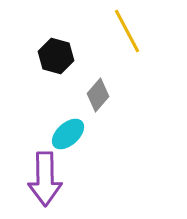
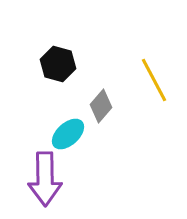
yellow line: moved 27 px right, 49 px down
black hexagon: moved 2 px right, 8 px down
gray diamond: moved 3 px right, 11 px down
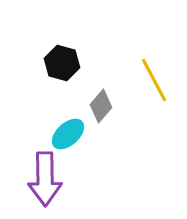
black hexagon: moved 4 px right, 1 px up
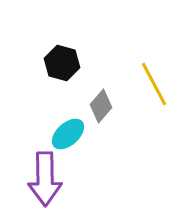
yellow line: moved 4 px down
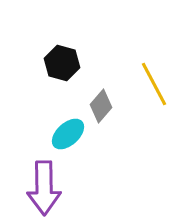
purple arrow: moved 1 px left, 9 px down
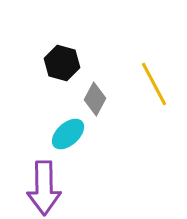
gray diamond: moved 6 px left, 7 px up; rotated 12 degrees counterclockwise
